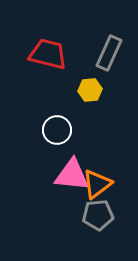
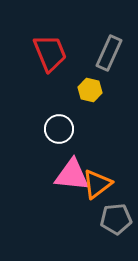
red trapezoid: moved 2 px right, 1 px up; rotated 54 degrees clockwise
yellow hexagon: rotated 20 degrees clockwise
white circle: moved 2 px right, 1 px up
gray pentagon: moved 18 px right, 4 px down
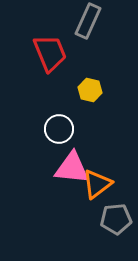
gray rectangle: moved 21 px left, 32 px up
pink triangle: moved 7 px up
